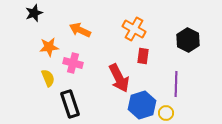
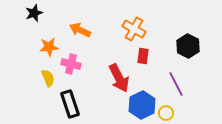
black hexagon: moved 6 px down
pink cross: moved 2 px left, 1 px down
purple line: rotated 30 degrees counterclockwise
blue hexagon: rotated 8 degrees counterclockwise
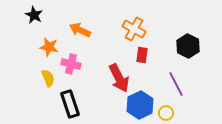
black star: moved 2 px down; rotated 24 degrees counterclockwise
orange star: rotated 18 degrees clockwise
red rectangle: moved 1 px left, 1 px up
blue hexagon: moved 2 px left
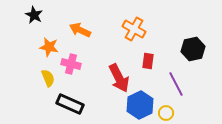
black hexagon: moved 5 px right, 3 px down; rotated 20 degrees clockwise
red rectangle: moved 6 px right, 6 px down
black rectangle: rotated 48 degrees counterclockwise
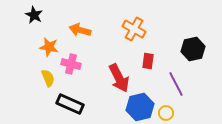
orange arrow: rotated 10 degrees counterclockwise
blue hexagon: moved 2 px down; rotated 12 degrees clockwise
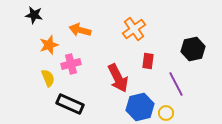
black star: rotated 18 degrees counterclockwise
orange cross: rotated 25 degrees clockwise
orange star: moved 2 px up; rotated 30 degrees counterclockwise
pink cross: rotated 30 degrees counterclockwise
red arrow: moved 1 px left
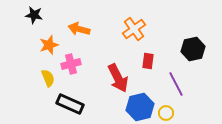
orange arrow: moved 1 px left, 1 px up
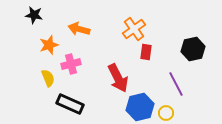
red rectangle: moved 2 px left, 9 px up
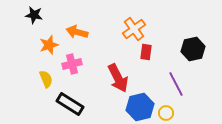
orange arrow: moved 2 px left, 3 px down
pink cross: moved 1 px right
yellow semicircle: moved 2 px left, 1 px down
black rectangle: rotated 8 degrees clockwise
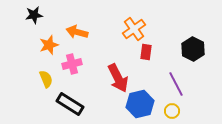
black star: rotated 18 degrees counterclockwise
black hexagon: rotated 20 degrees counterclockwise
blue hexagon: moved 3 px up
yellow circle: moved 6 px right, 2 px up
